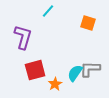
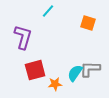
orange star: rotated 24 degrees clockwise
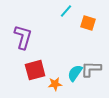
cyan line: moved 18 px right
gray L-shape: moved 1 px right
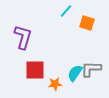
orange square: moved 1 px left
red square: rotated 15 degrees clockwise
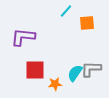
orange square: rotated 21 degrees counterclockwise
purple L-shape: rotated 100 degrees counterclockwise
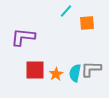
cyan semicircle: rotated 24 degrees counterclockwise
orange star: moved 1 px right, 10 px up; rotated 24 degrees counterclockwise
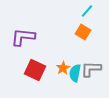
cyan line: moved 21 px right
orange square: moved 4 px left, 9 px down; rotated 35 degrees clockwise
red square: rotated 25 degrees clockwise
orange star: moved 7 px right, 6 px up
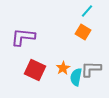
cyan semicircle: moved 1 px right, 4 px down
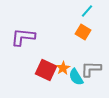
red square: moved 11 px right
cyan semicircle: rotated 42 degrees counterclockwise
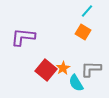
red square: rotated 15 degrees clockwise
cyan semicircle: moved 6 px down
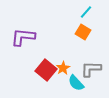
cyan line: moved 1 px left, 1 px down
cyan semicircle: rotated 12 degrees counterclockwise
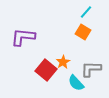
orange star: moved 6 px up
